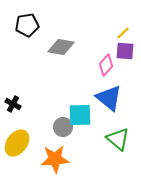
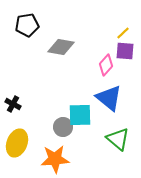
yellow ellipse: rotated 16 degrees counterclockwise
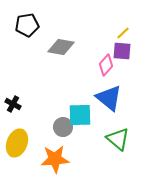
purple square: moved 3 px left
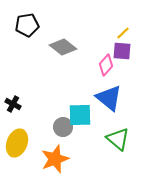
gray diamond: moved 2 px right; rotated 28 degrees clockwise
orange star: rotated 16 degrees counterclockwise
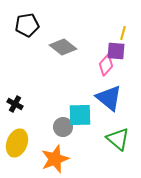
yellow line: rotated 32 degrees counterclockwise
purple square: moved 6 px left
black cross: moved 2 px right
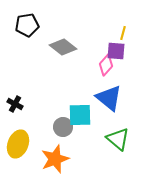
yellow ellipse: moved 1 px right, 1 px down
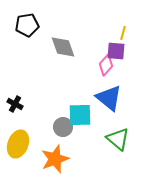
gray diamond: rotated 32 degrees clockwise
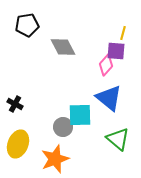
gray diamond: rotated 8 degrees counterclockwise
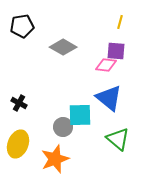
black pentagon: moved 5 px left, 1 px down
yellow line: moved 3 px left, 11 px up
gray diamond: rotated 32 degrees counterclockwise
pink diamond: rotated 55 degrees clockwise
black cross: moved 4 px right, 1 px up
